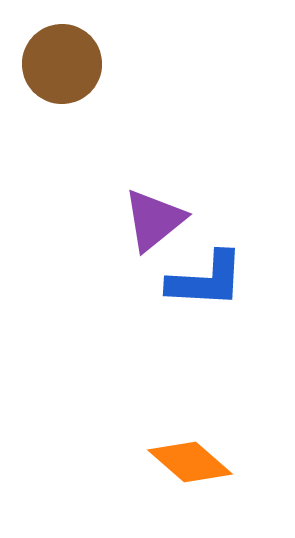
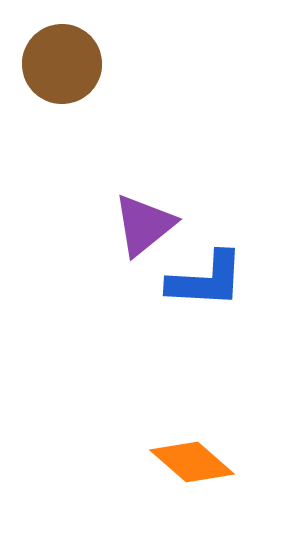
purple triangle: moved 10 px left, 5 px down
orange diamond: moved 2 px right
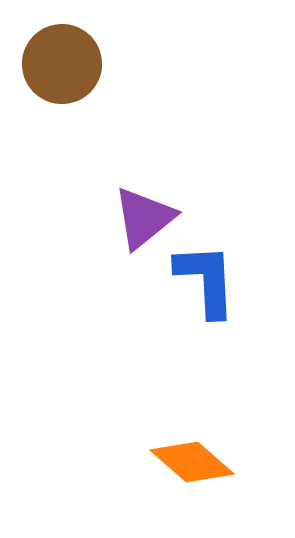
purple triangle: moved 7 px up
blue L-shape: rotated 96 degrees counterclockwise
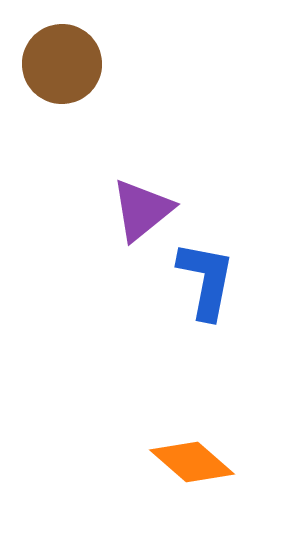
purple triangle: moved 2 px left, 8 px up
blue L-shape: rotated 14 degrees clockwise
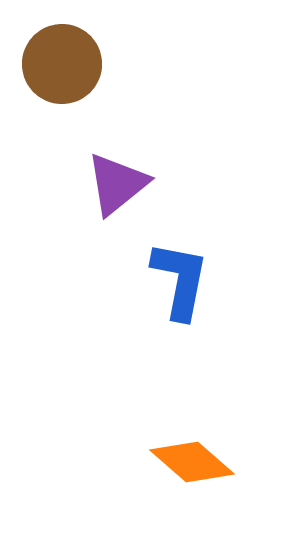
purple triangle: moved 25 px left, 26 px up
blue L-shape: moved 26 px left
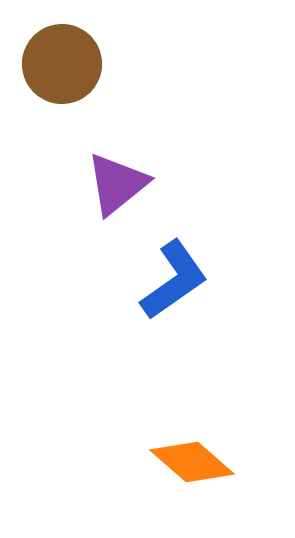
blue L-shape: moved 6 px left; rotated 44 degrees clockwise
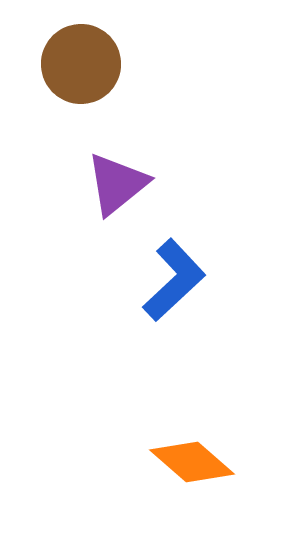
brown circle: moved 19 px right
blue L-shape: rotated 8 degrees counterclockwise
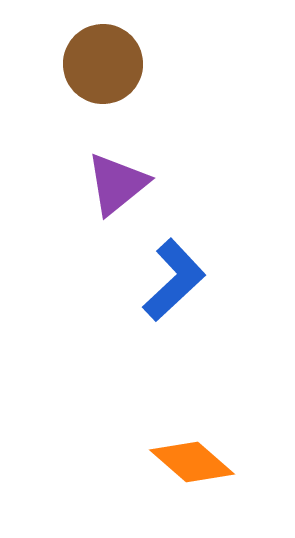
brown circle: moved 22 px right
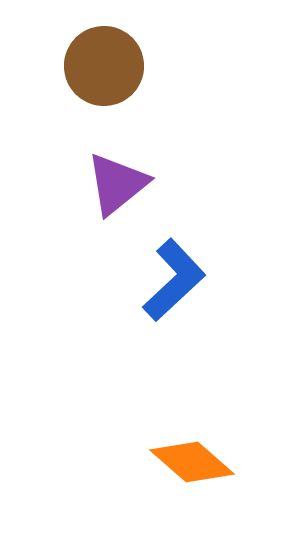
brown circle: moved 1 px right, 2 px down
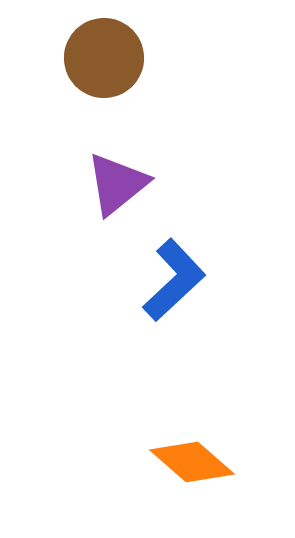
brown circle: moved 8 px up
